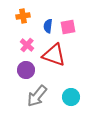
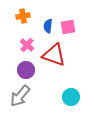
gray arrow: moved 17 px left
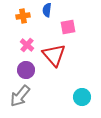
blue semicircle: moved 1 px left, 16 px up
red triangle: rotated 30 degrees clockwise
cyan circle: moved 11 px right
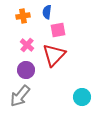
blue semicircle: moved 2 px down
pink square: moved 10 px left, 3 px down
red triangle: rotated 25 degrees clockwise
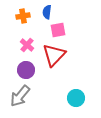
cyan circle: moved 6 px left, 1 px down
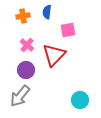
pink square: moved 10 px right
cyan circle: moved 4 px right, 2 px down
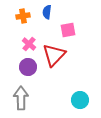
pink cross: moved 2 px right, 1 px up
purple circle: moved 2 px right, 3 px up
gray arrow: moved 1 px right, 2 px down; rotated 140 degrees clockwise
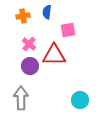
red triangle: rotated 45 degrees clockwise
purple circle: moved 2 px right, 1 px up
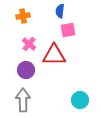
blue semicircle: moved 13 px right, 1 px up
purple circle: moved 4 px left, 4 px down
gray arrow: moved 2 px right, 2 px down
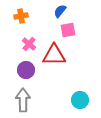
blue semicircle: rotated 32 degrees clockwise
orange cross: moved 2 px left
